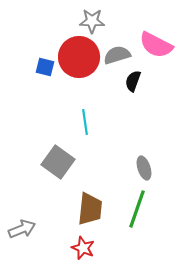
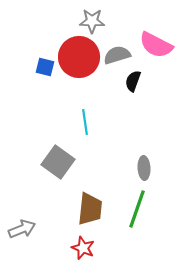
gray ellipse: rotated 15 degrees clockwise
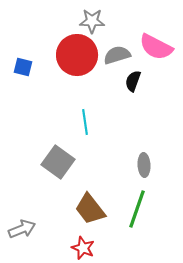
pink semicircle: moved 2 px down
red circle: moved 2 px left, 2 px up
blue square: moved 22 px left
gray ellipse: moved 3 px up
brown trapezoid: rotated 136 degrees clockwise
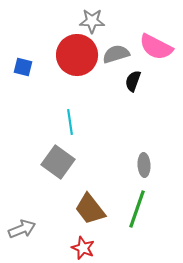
gray semicircle: moved 1 px left, 1 px up
cyan line: moved 15 px left
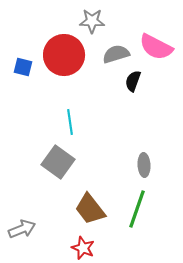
red circle: moved 13 px left
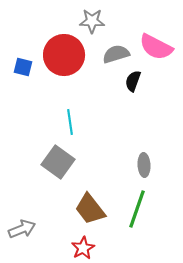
red star: rotated 20 degrees clockwise
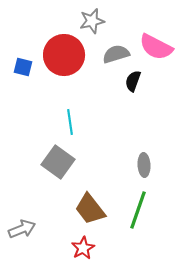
gray star: rotated 15 degrees counterclockwise
green line: moved 1 px right, 1 px down
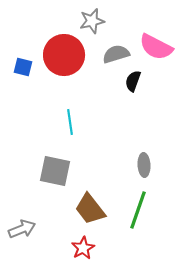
gray square: moved 3 px left, 9 px down; rotated 24 degrees counterclockwise
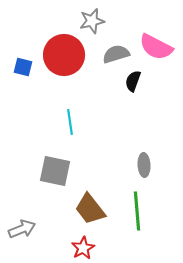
green line: moved 1 px left, 1 px down; rotated 24 degrees counterclockwise
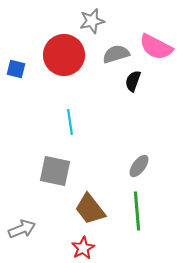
blue square: moved 7 px left, 2 px down
gray ellipse: moved 5 px left, 1 px down; rotated 40 degrees clockwise
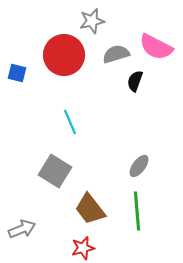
blue square: moved 1 px right, 4 px down
black semicircle: moved 2 px right
cyan line: rotated 15 degrees counterclockwise
gray square: rotated 20 degrees clockwise
red star: rotated 15 degrees clockwise
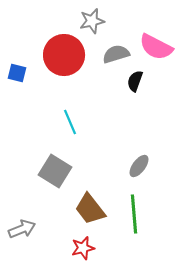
green line: moved 3 px left, 3 px down
